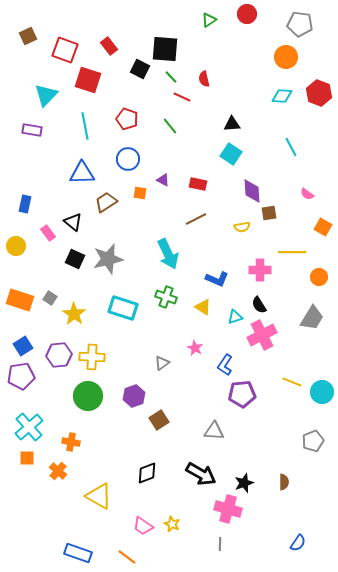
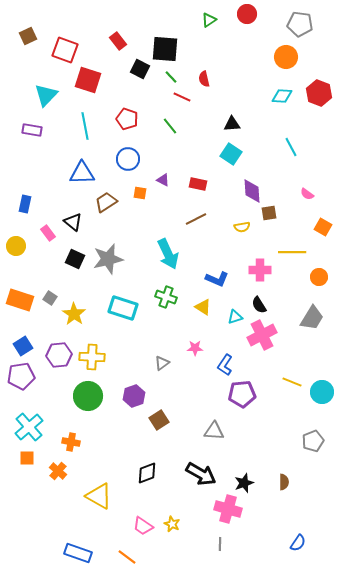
red rectangle at (109, 46): moved 9 px right, 5 px up
pink star at (195, 348): rotated 28 degrees counterclockwise
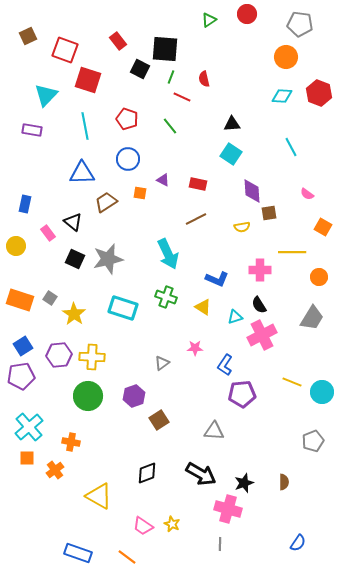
green line at (171, 77): rotated 64 degrees clockwise
orange cross at (58, 471): moved 3 px left, 1 px up; rotated 12 degrees clockwise
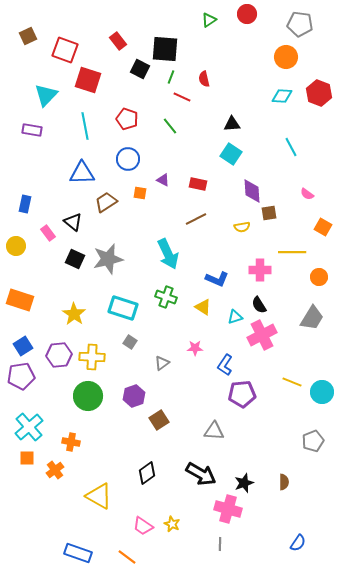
gray square at (50, 298): moved 80 px right, 44 px down
black diamond at (147, 473): rotated 15 degrees counterclockwise
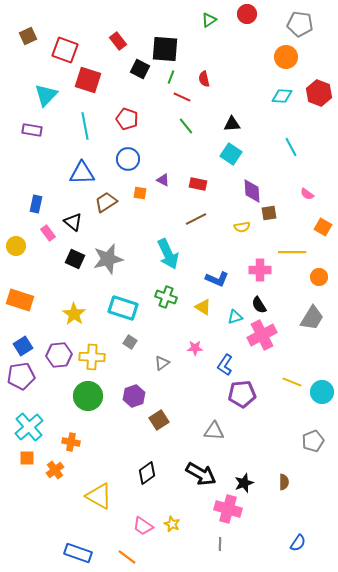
green line at (170, 126): moved 16 px right
blue rectangle at (25, 204): moved 11 px right
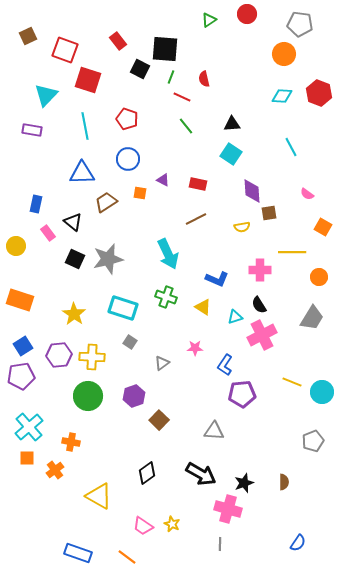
orange circle at (286, 57): moved 2 px left, 3 px up
brown square at (159, 420): rotated 12 degrees counterclockwise
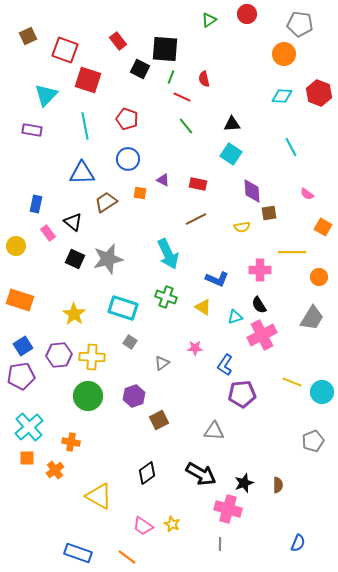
brown square at (159, 420): rotated 18 degrees clockwise
brown semicircle at (284, 482): moved 6 px left, 3 px down
blue semicircle at (298, 543): rotated 12 degrees counterclockwise
